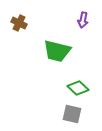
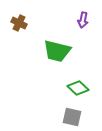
gray square: moved 3 px down
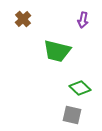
brown cross: moved 4 px right, 4 px up; rotated 21 degrees clockwise
green diamond: moved 2 px right
gray square: moved 2 px up
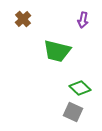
gray square: moved 1 px right, 3 px up; rotated 12 degrees clockwise
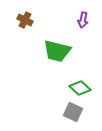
brown cross: moved 2 px right, 1 px down; rotated 21 degrees counterclockwise
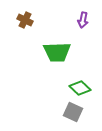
green trapezoid: moved 1 px down; rotated 16 degrees counterclockwise
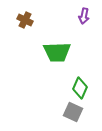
purple arrow: moved 1 px right, 4 px up
green diamond: rotated 70 degrees clockwise
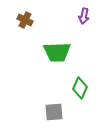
gray square: moved 19 px left; rotated 30 degrees counterclockwise
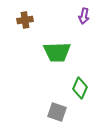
brown cross: rotated 35 degrees counterclockwise
gray square: moved 3 px right; rotated 24 degrees clockwise
